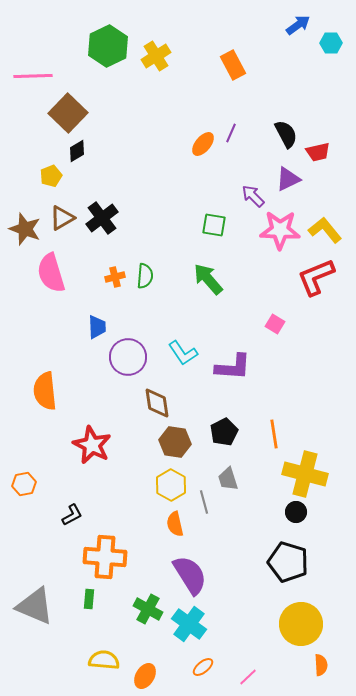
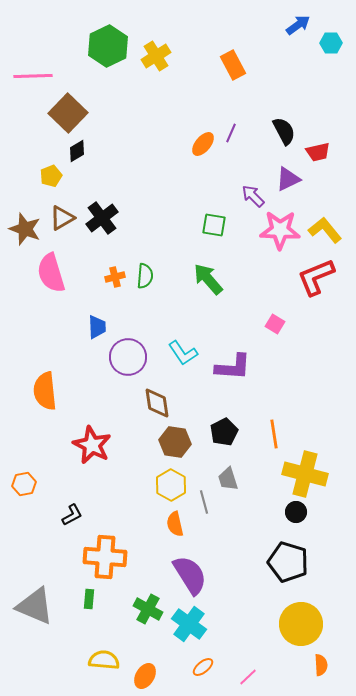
black semicircle at (286, 134): moved 2 px left, 3 px up
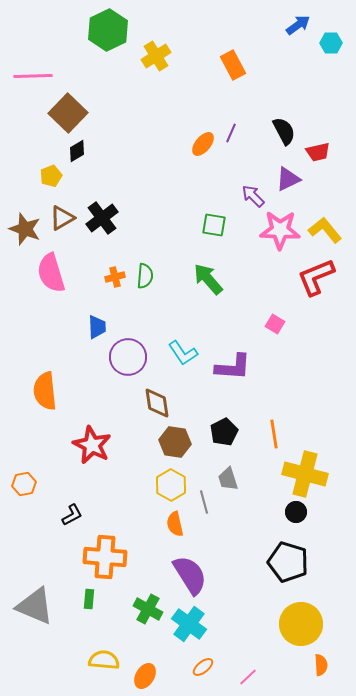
green hexagon at (108, 46): moved 16 px up
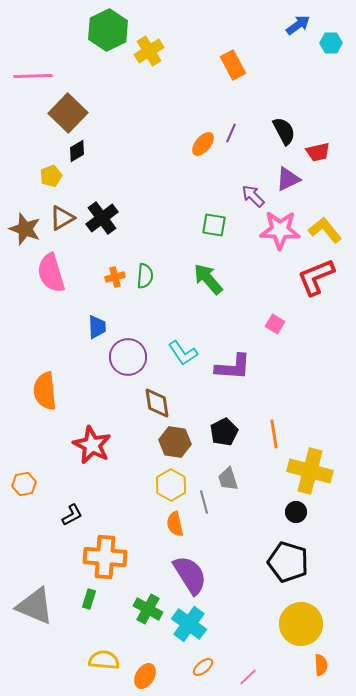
yellow cross at (156, 56): moved 7 px left, 5 px up
yellow cross at (305, 474): moved 5 px right, 3 px up
green rectangle at (89, 599): rotated 12 degrees clockwise
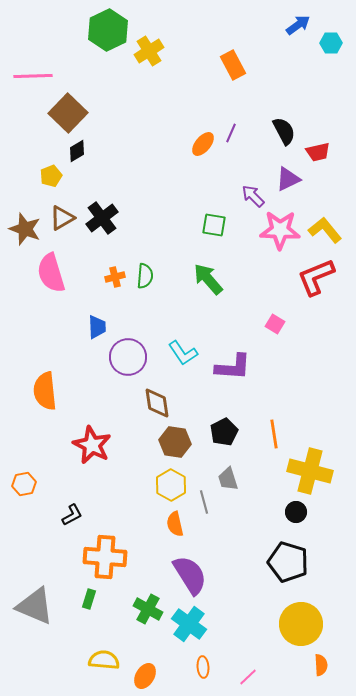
orange ellipse at (203, 667): rotated 55 degrees counterclockwise
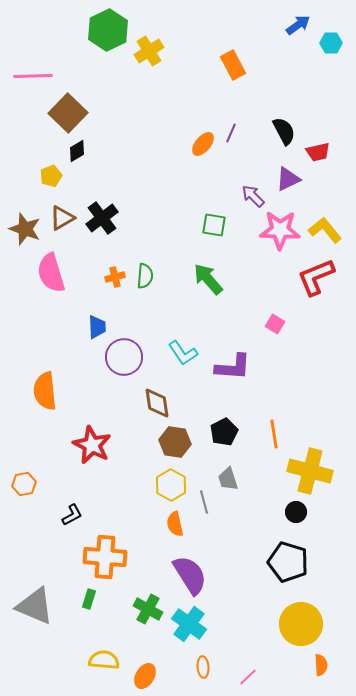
purple circle at (128, 357): moved 4 px left
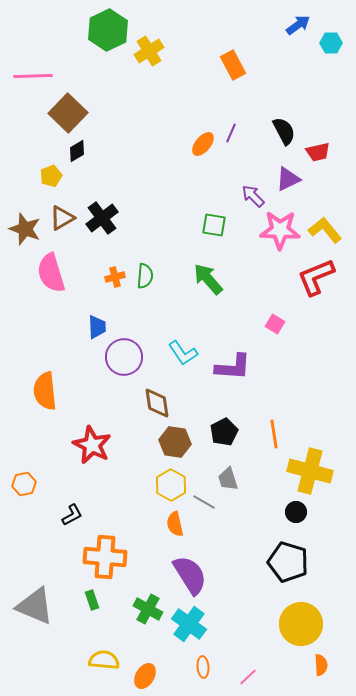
gray line at (204, 502): rotated 45 degrees counterclockwise
green rectangle at (89, 599): moved 3 px right, 1 px down; rotated 36 degrees counterclockwise
